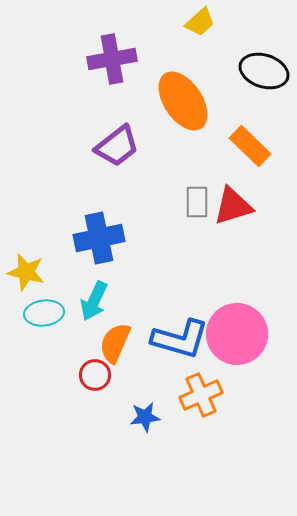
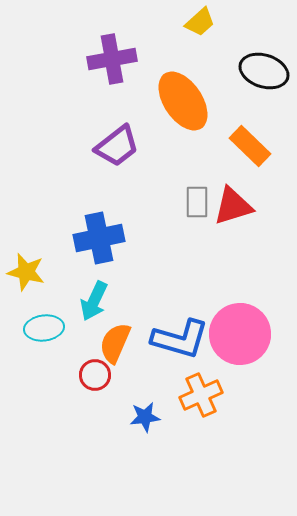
cyan ellipse: moved 15 px down
pink circle: moved 3 px right
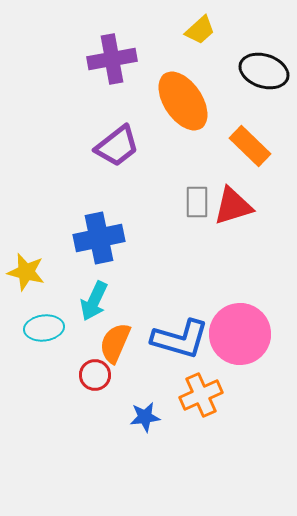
yellow trapezoid: moved 8 px down
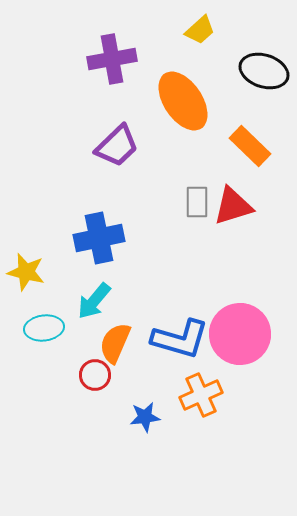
purple trapezoid: rotated 6 degrees counterclockwise
cyan arrow: rotated 15 degrees clockwise
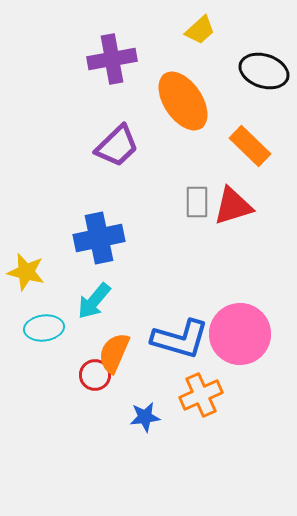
orange semicircle: moved 1 px left, 10 px down
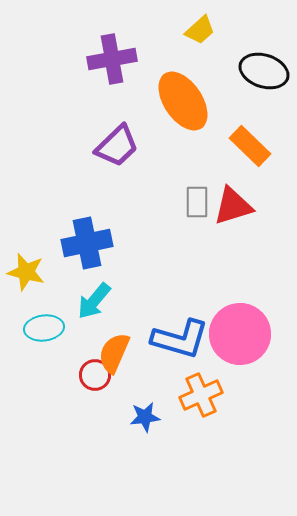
blue cross: moved 12 px left, 5 px down
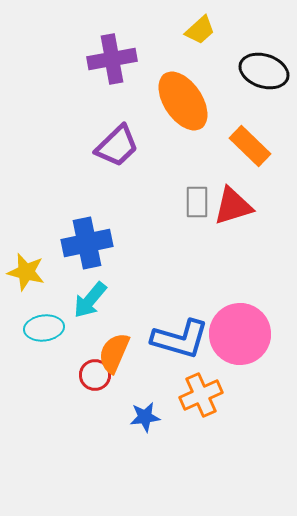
cyan arrow: moved 4 px left, 1 px up
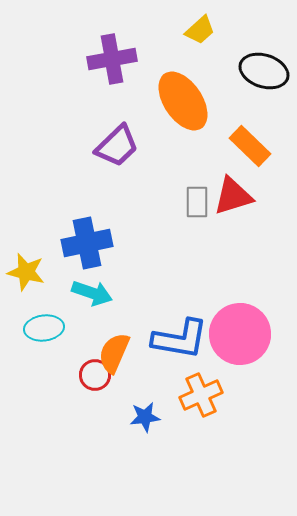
red triangle: moved 10 px up
cyan arrow: moved 2 px right, 7 px up; rotated 111 degrees counterclockwise
blue L-shape: rotated 6 degrees counterclockwise
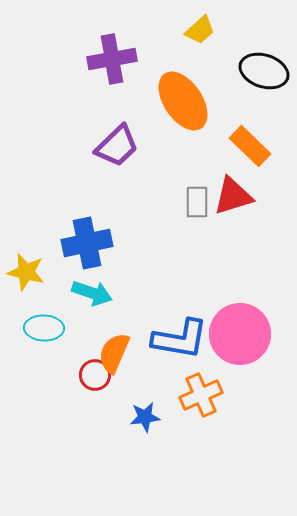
cyan ellipse: rotated 9 degrees clockwise
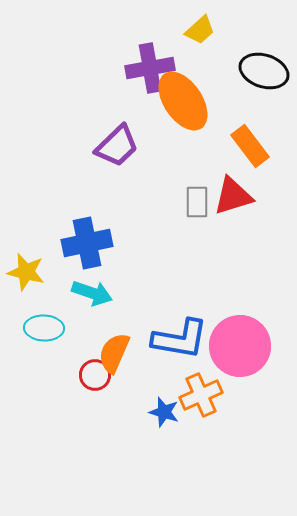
purple cross: moved 38 px right, 9 px down
orange rectangle: rotated 9 degrees clockwise
pink circle: moved 12 px down
blue star: moved 19 px right, 5 px up; rotated 24 degrees clockwise
